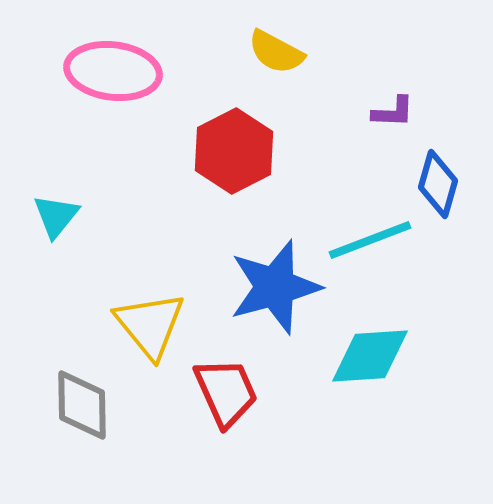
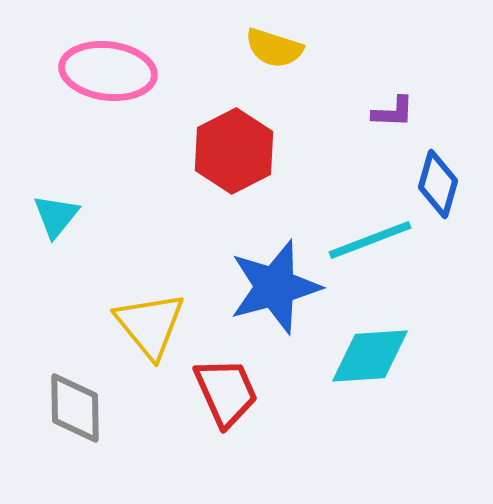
yellow semicircle: moved 2 px left, 4 px up; rotated 10 degrees counterclockwise
pink ellipse: moved 5 px left
gray diamond: moved 7 px left, 3 px down
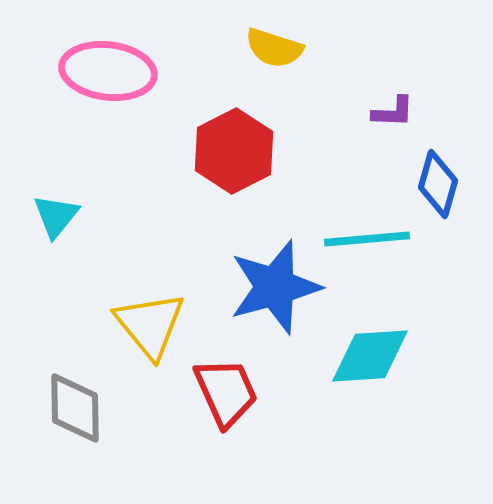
cyan line: moved 3 px left, 1 px up; rotated 16 degrees clockwise
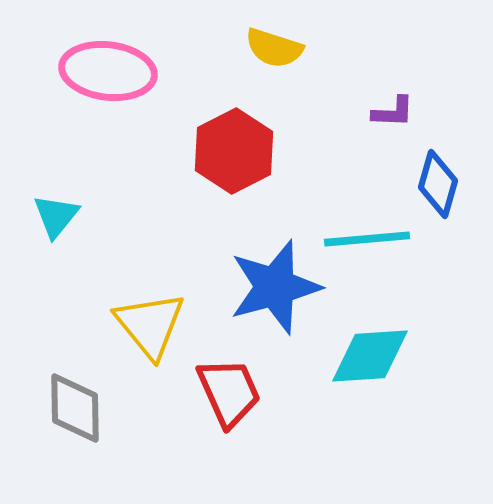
red trapezoid: moved 3 px right
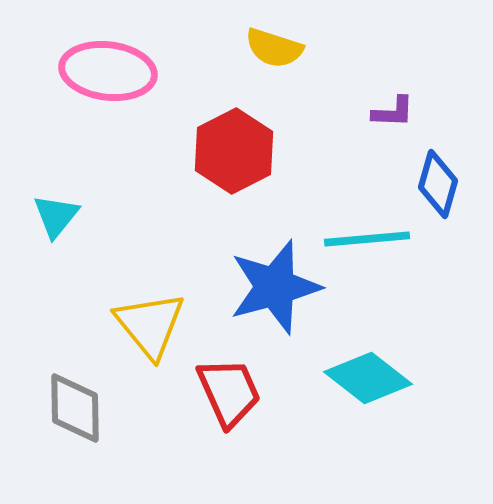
cyan diamond: moved 2 px left, 22 px down; rotated 42 degrees clockwise
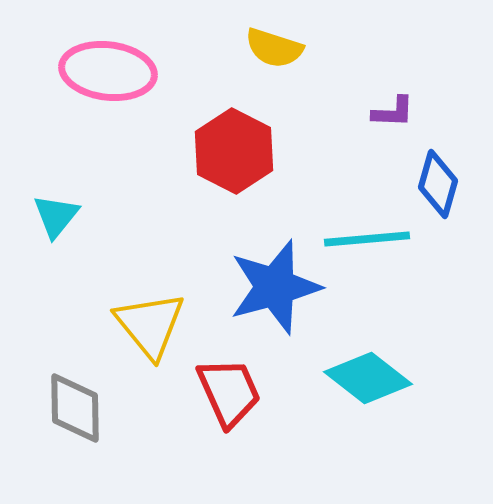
red hexagon: rotated 6 degrees counterclockwise
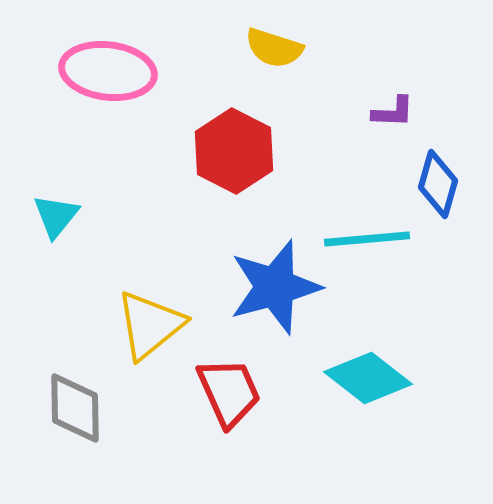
yellow triangle: rotated 30 degrees clockwise
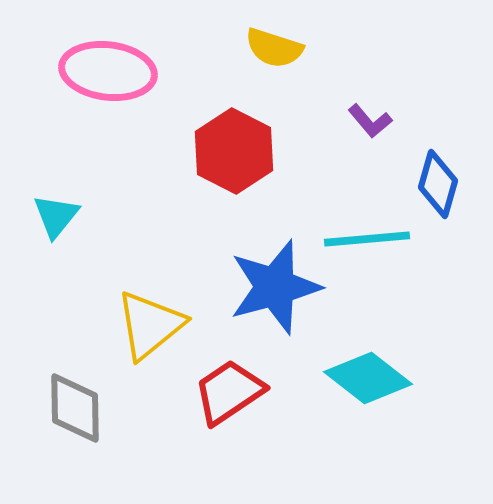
purple L-shape: moved 23 px left, 9 px down; rotated 48 degrees clockwise
red trapezoid: rotated 100 degrees counterclockwise
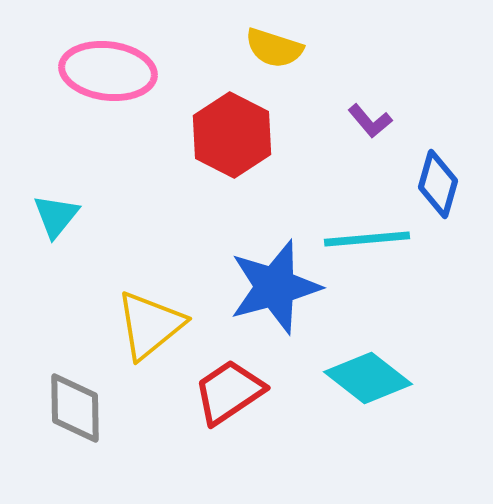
red hexagon: moved 2 px left, 16 px up
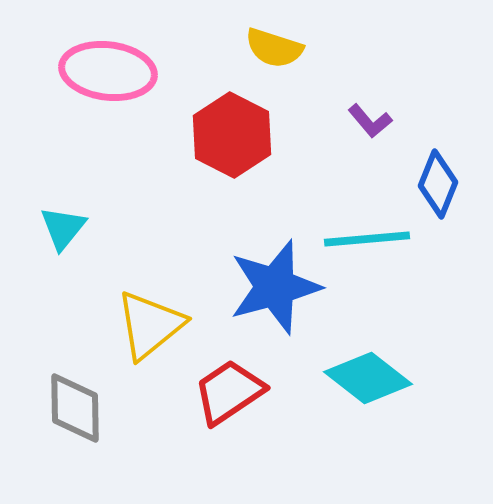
blue diamond: rotated 6 degrees clockwise
cyan triangle: moved 7 px right, 12 px down
